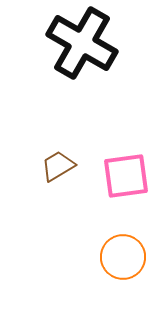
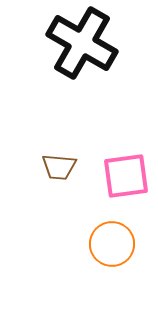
brown trapezoid: moved 1 px right, 1 px down; rotated 144 degrees counterclockwise
orange circle: moved 11 px left, 13 px up
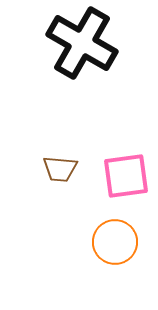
brown trapezoid: moved 1 px right, 2 px down
orange circle: moved 3 px right, 2 px up
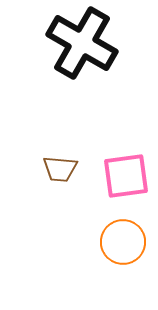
orange circle: moved 8 px right
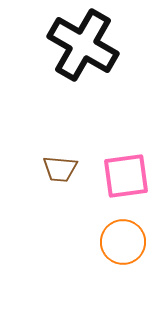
black cross: moved 1 px right, 2 px down
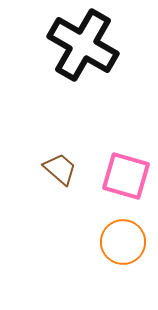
brown trapezoid: rotated 144 degrees counterclockwise
pink square: rotated 24 degrees clockwise
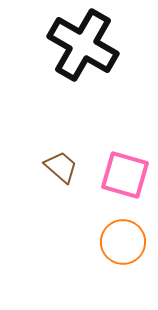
brown trapezoid: moved 1 px right, 2 px up
pink square: moved 1 px left, 1 px up
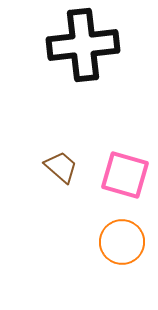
black cross: rotated 36 degrees counterclockwise
orange circle: moved 1 px left
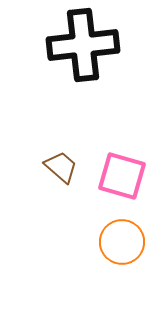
pink square: moved 3 px left, 1 px down
